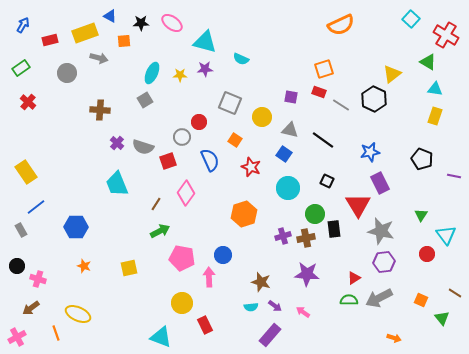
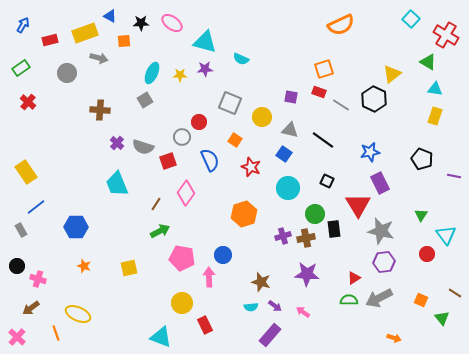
pink cross at (17, 337): rotated 18 degrees counterclockwise
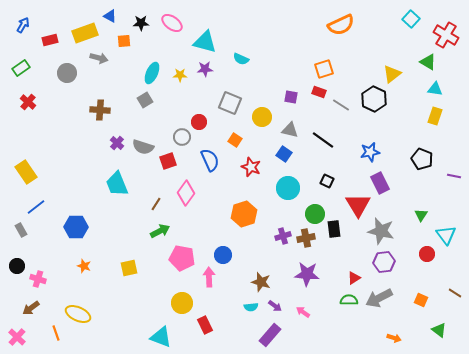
green triangle at (442, 318): moved 3 px left, 12 px down; rotated 14 degrees counterclockwise
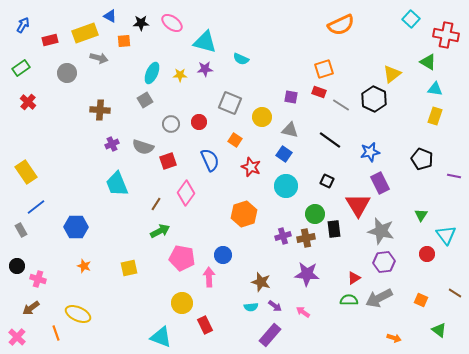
red cross at (446, 35): rotated 20 degrees counterclockwise
gray circle at (182, 137): moved 11 px left, 13 px up
black line at (323, 140): moved 7 px right
purple cross at (117, 143): moved 5 px left, 1 px down; rotated 24 degrees clockwise
cyan circle at (288, 188): moved 2 px left, 2 px up
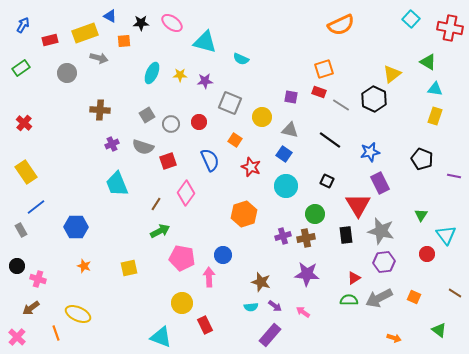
red cross at (446, 35): moved 4 px right, 7 px up
purple star at (205, 69): moved 12 px down
gray square at (145, 100): moved 2 px right, 15 px down
red cross at (28, 102): moved 4 px left, 21 px down
black rectangle at (334, 229): moved 12 px right, 6 px down
orange square at (421, 300): moved 7 px left, 3 px up
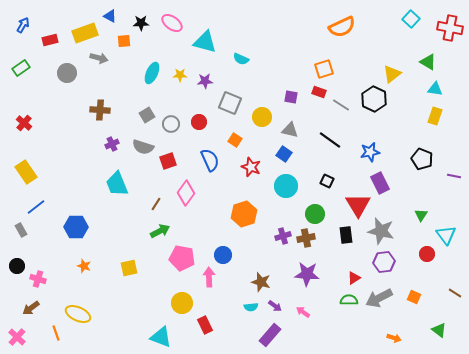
orange semicircle at (341, 25): moved 1 px right, 2 px down
